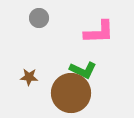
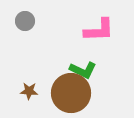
gray circle: moved 14 px left, 3 px down
pink L-shape: moved 2 px up
brown star: moved 14 px down
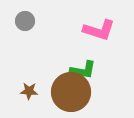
pink L-shape: rotated 20 degrees clockwise
green L-shape: rotated 16 degrees counterclockwise
brown circle: moved 1 px up
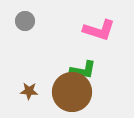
brown circle: moved 1 px right
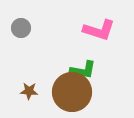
gray circle: moved 4 px left, 7 px down
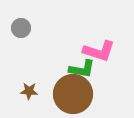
pink L-shape: moved 21 px down
green L-shape: moved 1 px left, 1 px up
brown circle: moved 1 px right, 2 px down
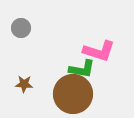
brown star: moved 5 px left, 7 px up
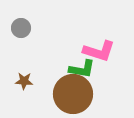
brown star: moved 3 px up
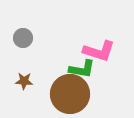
gray circle: moved 2 px right, 10 px down
brown circle: moved 3 px left
